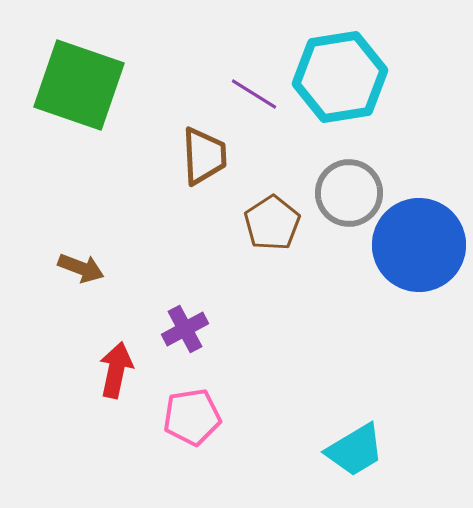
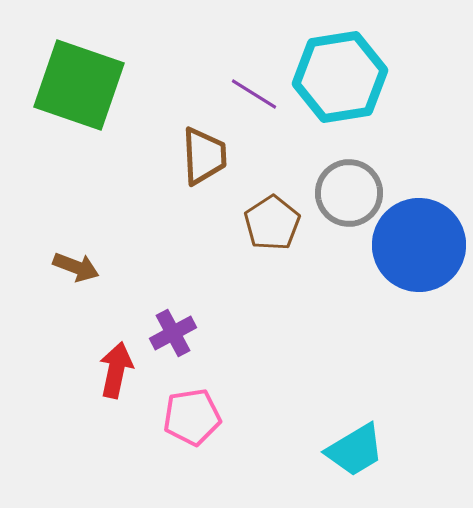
brown arrow: moved 5 px left, 1 px up
purple cross: moved 12 px left, 4 px down
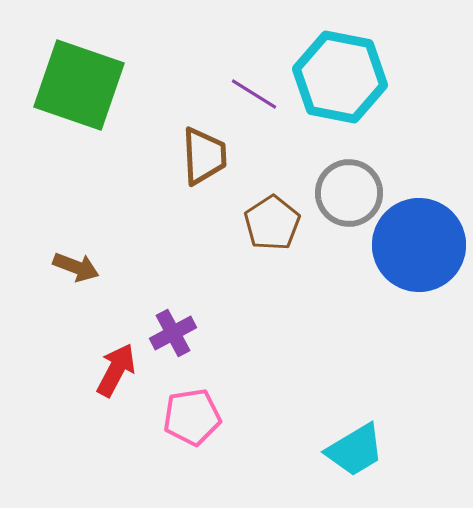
cyan hexagon: rotated 20 degrees clockwise
red arrow: rotated 16 degrees clockwise
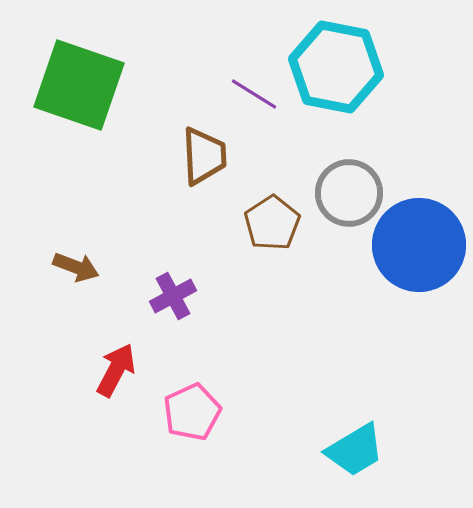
cyan hexagon: moved 4 px left, 10 px up
purple cross: moved 37 px up
pink pentagon: moved 5 px up; rotated 16 degrees counterclockwise
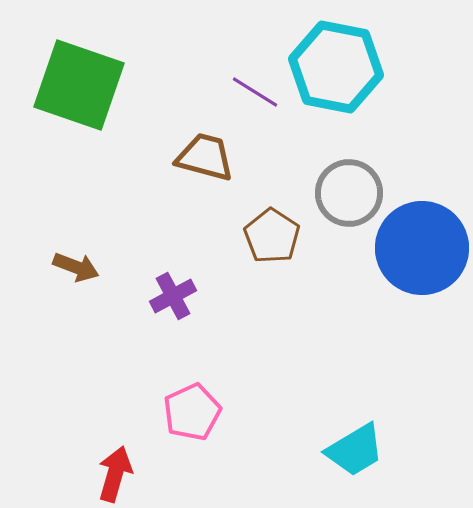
purple line: moved 1 px right, 2 px up
brown trapezoid: moved 1 px right, 1 px down; rotated 72 degrees counterclockwise
brown pentagon: moved 13 px down; rotated 6 degrees counterclockwise
blue circle: moved 3 px right, 3 px down
red arrow: moved 1 px left, 104 px down; rotated 12 degrees counterclockwise
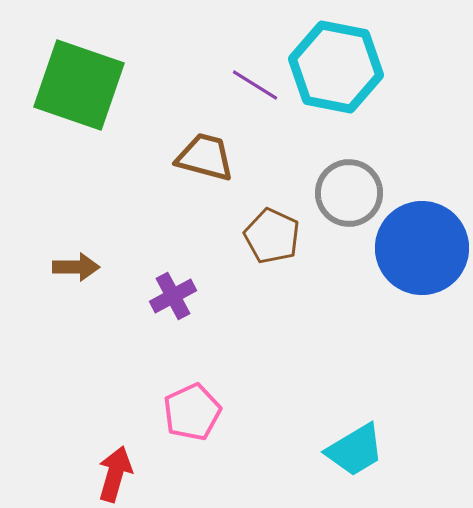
purple line: moved 7 px up
brown pentagon: rotated 8 degrees counterclockwise
brown arrow: rotated 21 degrees counterclockwise
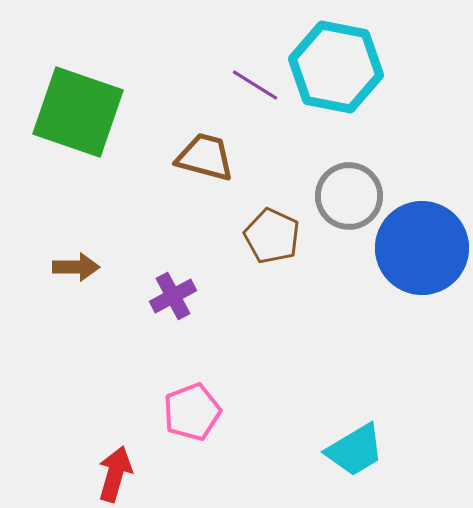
green square: moved 1 px left, 27 px down
gray circle: moved 3 px down
pink pentagon: rotated 4 degrees clockwise
